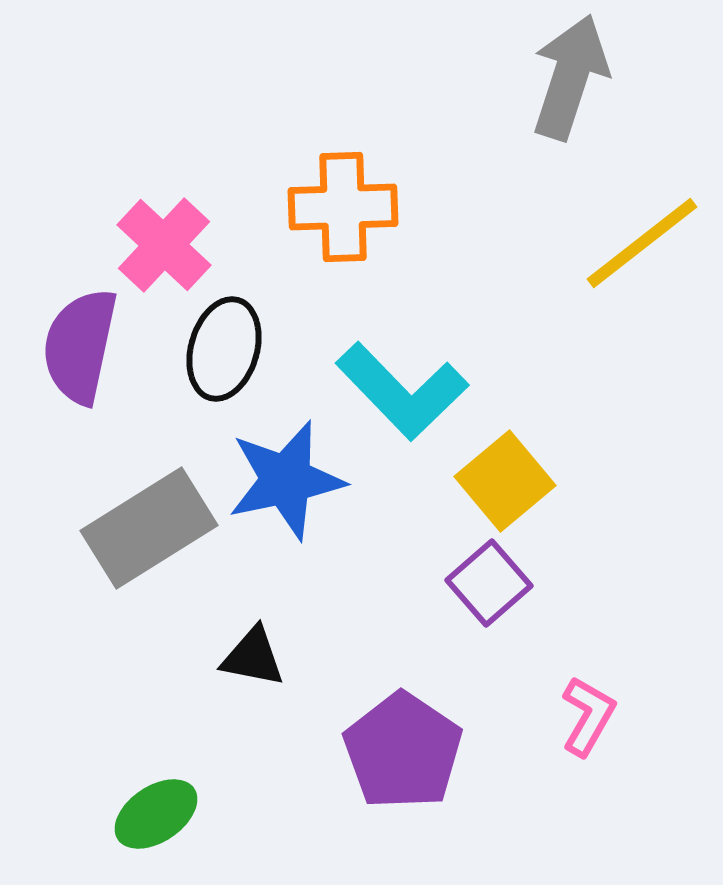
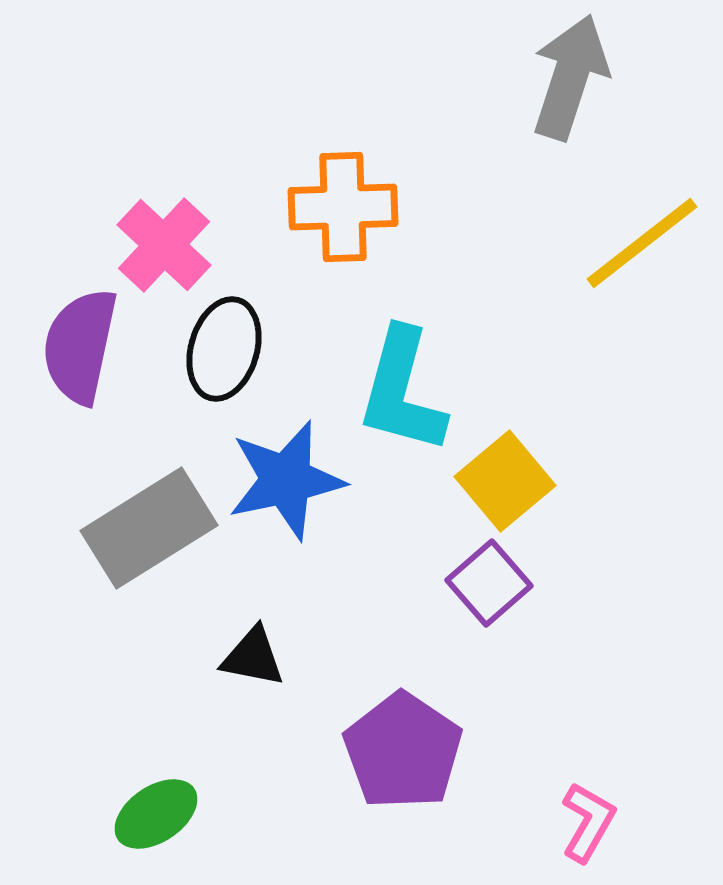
cyan L-shape: rotated 59 degrees clockwise
pink L-shape: moved 106 px down
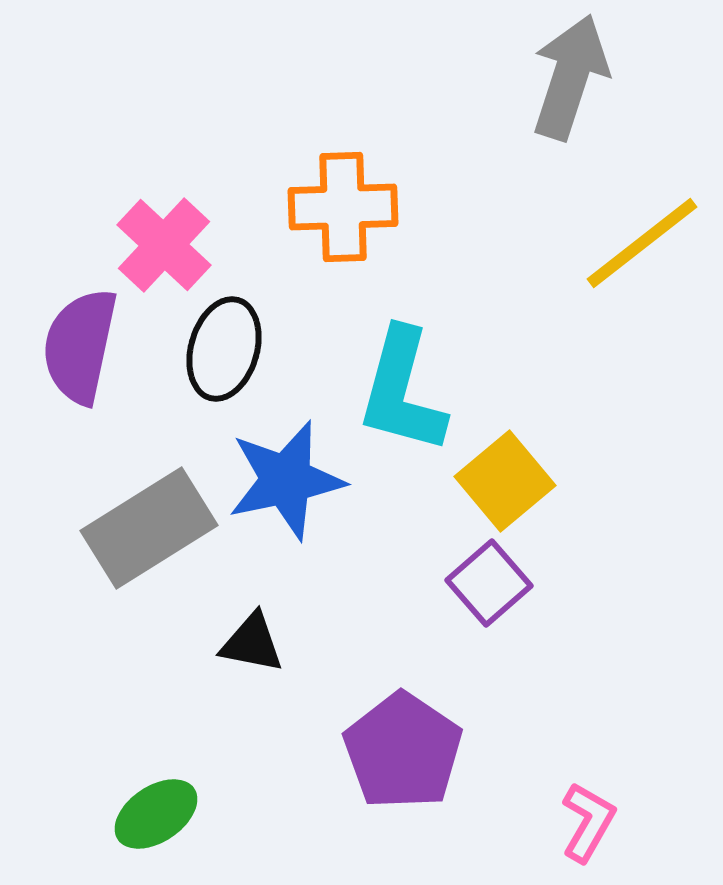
black triangle: moved 1 px left, 14 px up
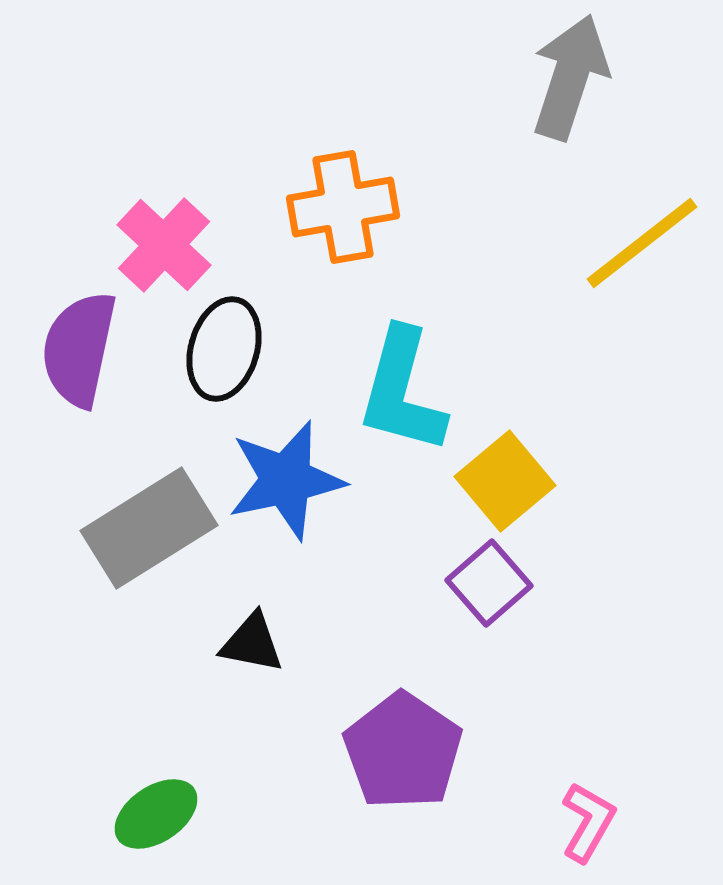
orange cross: rotated 8 degrees counterclockwise
purple semicircle: moved 1 px left, 3 px down
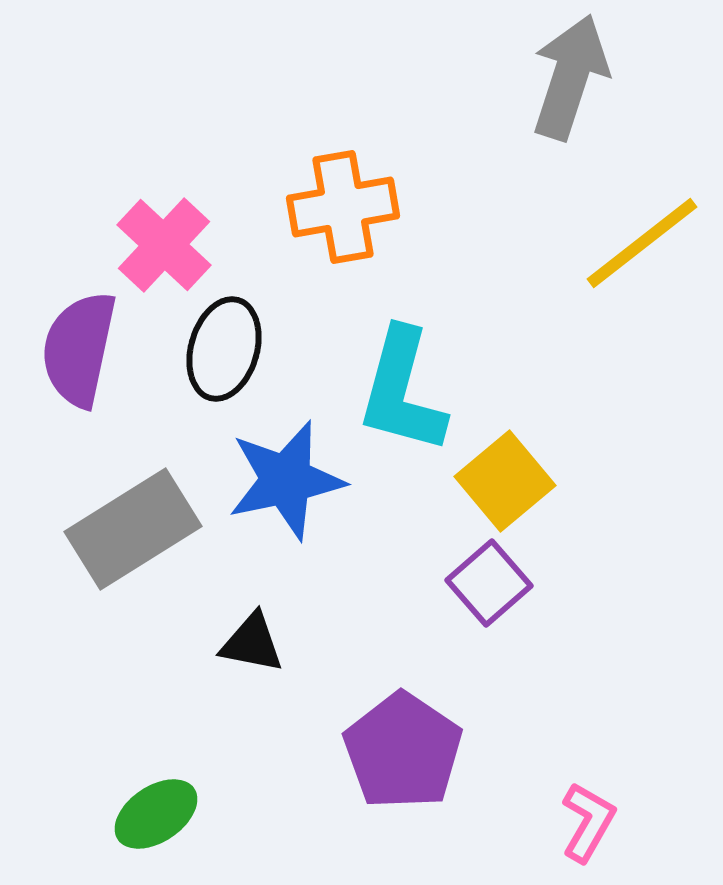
gray rectangle: moved 16 px left, 1 px down
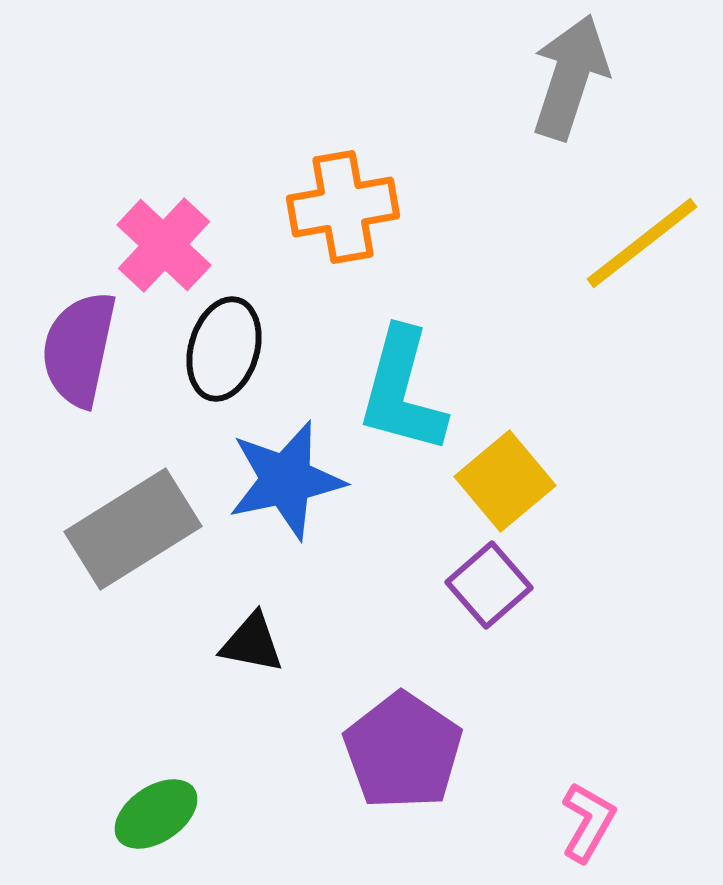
purple square: moved 2 px down
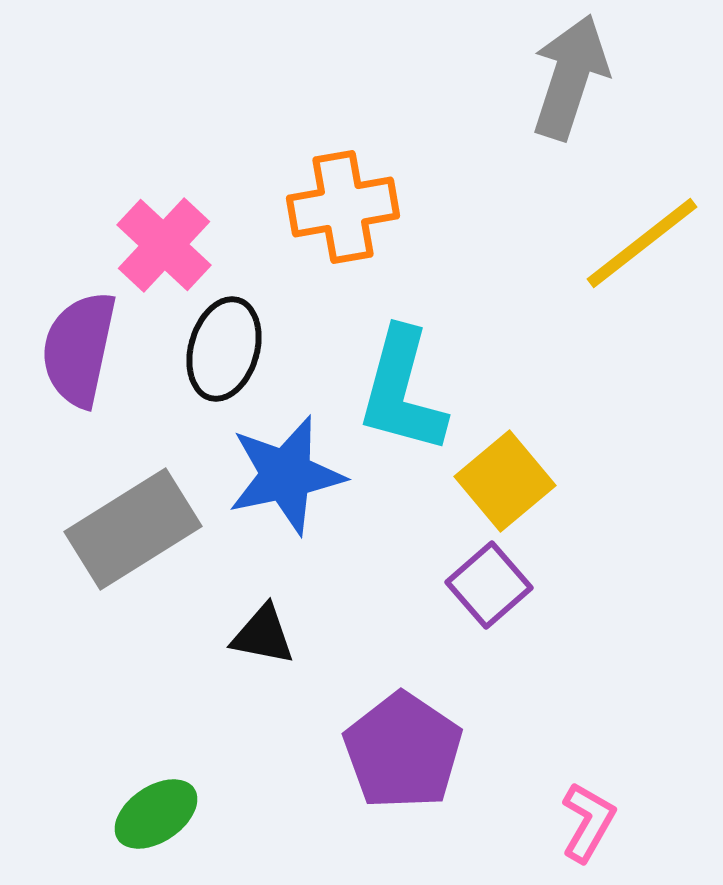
blue star: moved 5 px up
black triangle: moved 11 px right, 8 px up
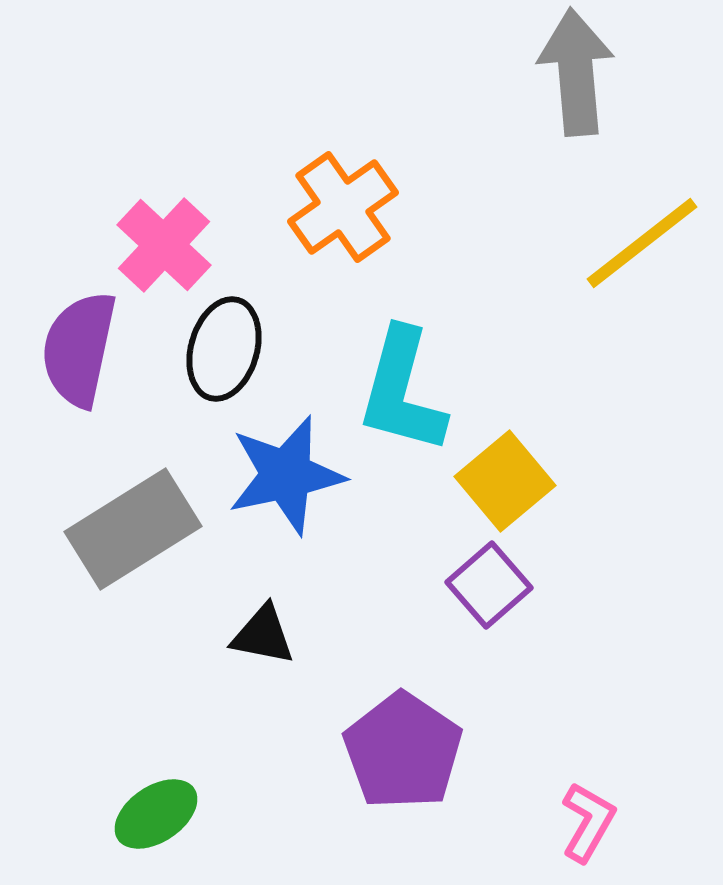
gray arrow: moved 6 px right, 5 px up; rotated 23 degrees counterclockwise
orange cross: rotated 25 degrees counterclockwise
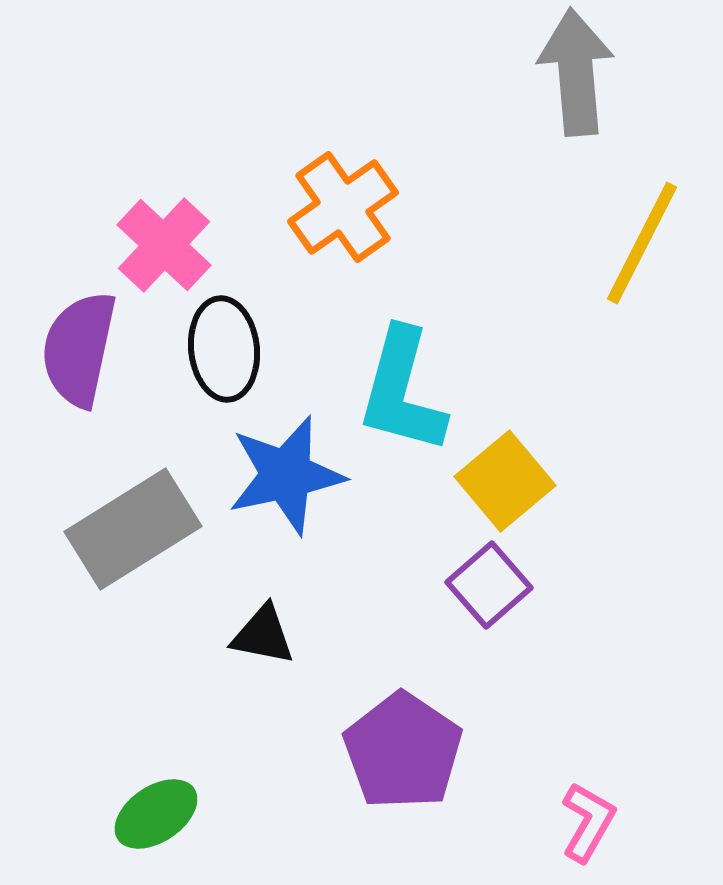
yellow line: rotated 25 degrees counterclockwise
black ellipse: rotated 22 degrees counterclockwise
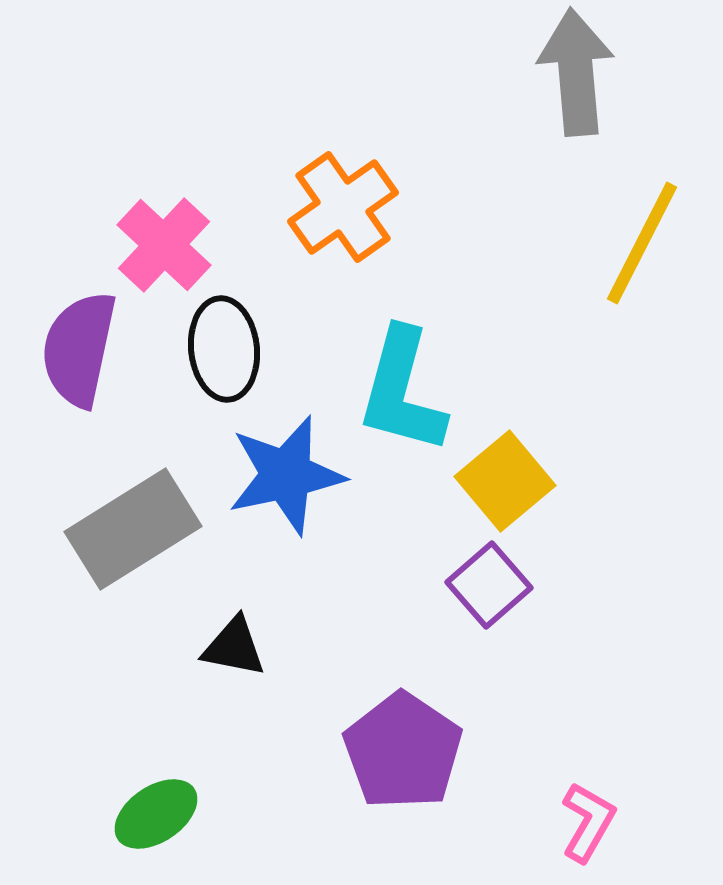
black triangle: moved 29 px left, 12 px down
